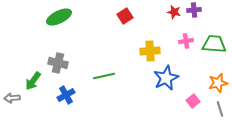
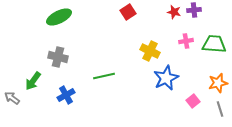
red square: moved 3 px right, 4 px up
yellow cross: rotated 30 degrees clockwise
gray cross: moved 6 px up
gray arrow: rotated 42 degrees clockwise
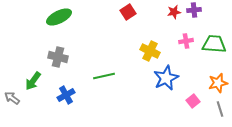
red star: rotated 24 degrees counterclockwise
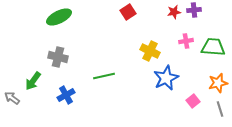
green trapezoid: moved 1 px left, 3 px down
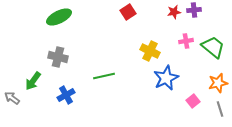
green trapezoid: rotated 35 degrees clockwise
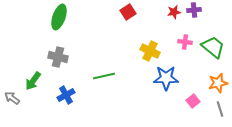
green ellipse: rotated 45 degrees counterclockwise
pink cross: moved 1 px left, 1 px down; rotated 16 degrees clockwise
blue star: rotated 25 degrees clockwise
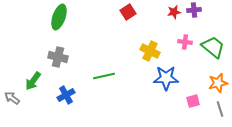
pink square: rotated 24 degrees clockwise
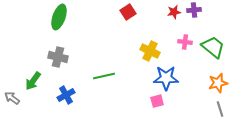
pink square: moved 36 px left
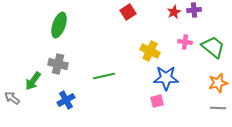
red star: rotated 16 degrees counterclockwise
green ellipse: moved 8 px down
gray cross: moved 7 px down
blue cross: moved 5 px down
gray line: moved 2 px left, 1 px up; rotated 70 degrees counterclockwise
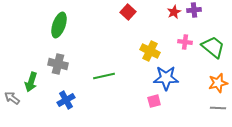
red square: rotated 14 degrees counterclockwise
green arrow: moved 2 px left, 1 px down; rotated 18 degrees counterclockwise
pink square: moved 3 px left
